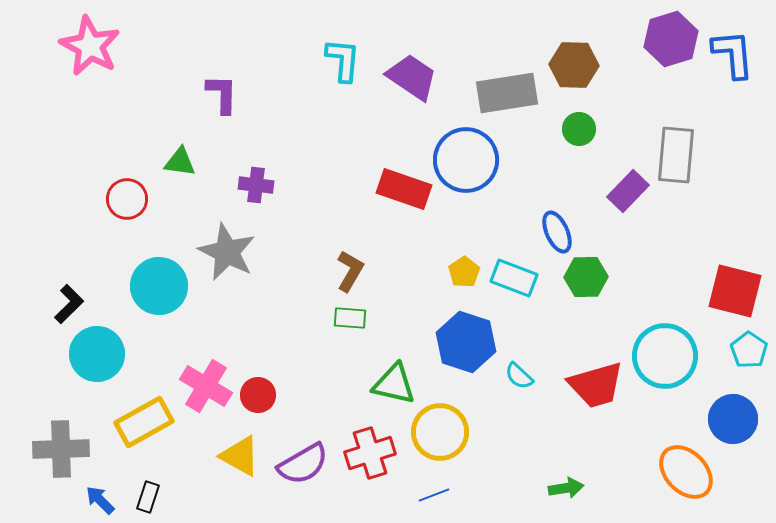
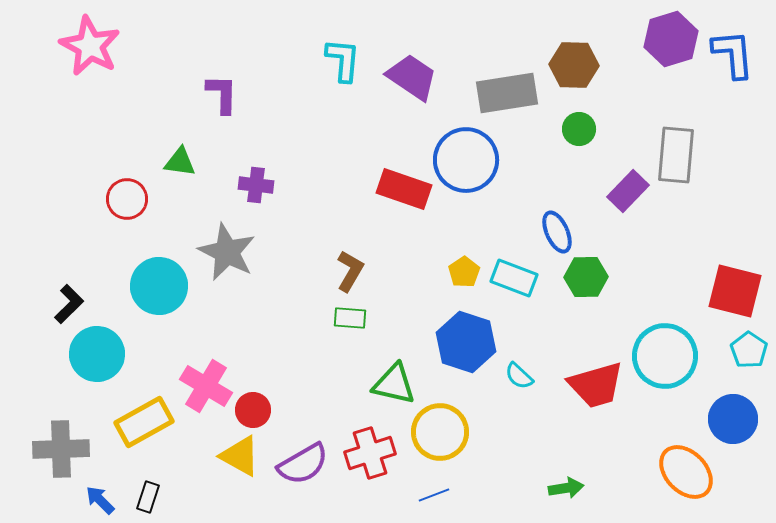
red circle at (258, 395): moved 5 px left, 15 px down
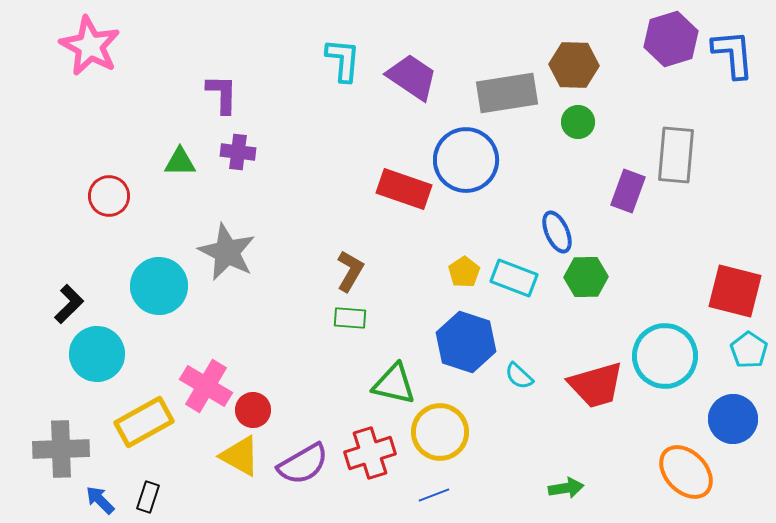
green circle at (579, 129): moved 1 px left, 7 px up
green triangle at (180, 162): rotated 8 degrees counterclockwise
purple cross at (256, 185): moved 18 px left, 33 px up
purple rectangle at (628, 191): rotated 24 degrees counterclockwise
red circle at (127, 199): moved 18 px left, 3 px up
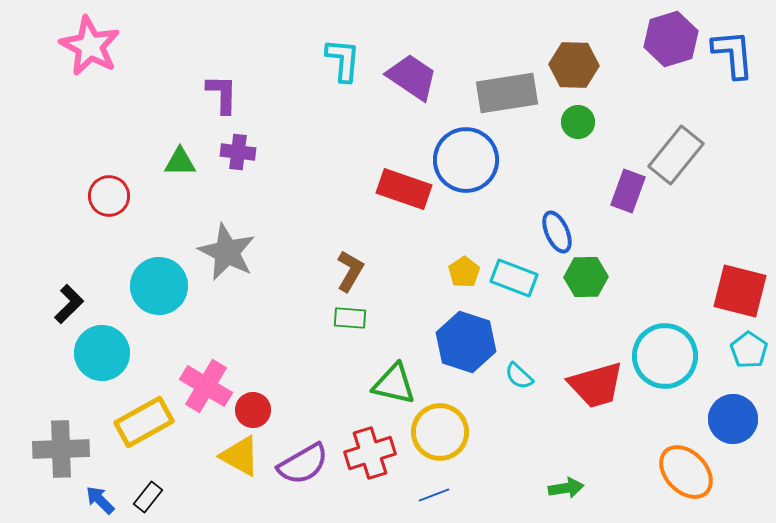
gray rectangle at (676, 155): rotated 34 degrees clockwise
red square at (735, 291): moved 5 px right
cyan circle at (97, 354): moved 5 px right, 1 px up
black rectangle at (148, 497): rotated 20 degrees clockwise
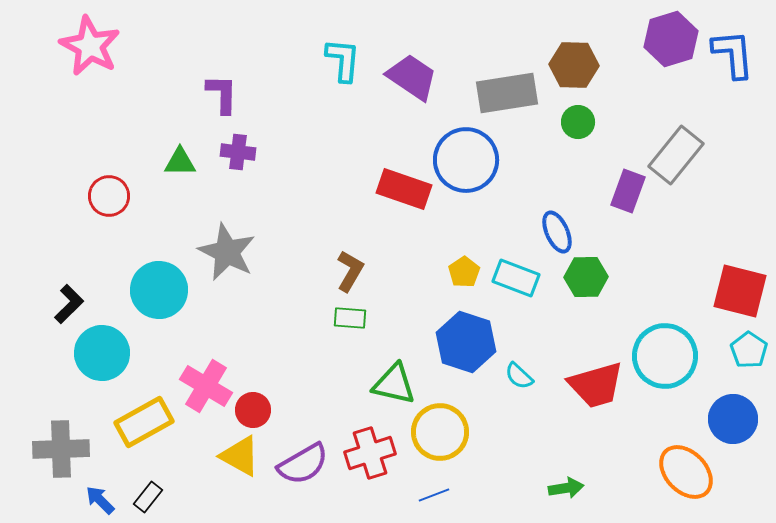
cyan rectangle at (514, 278): moved 2 px right
cyan circle at (159, 286): moved 4 px down
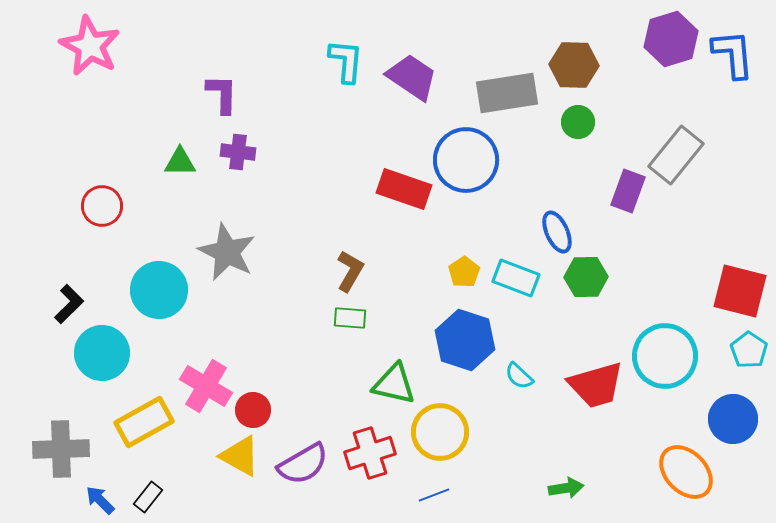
cyan L-shape at (343, 60): moved 3 px right, 1 px down
red circle at (109, 196): moved 7 px left, 10 px down
blue hexagon at (466, 342): moved 1 px left, 2 px up
